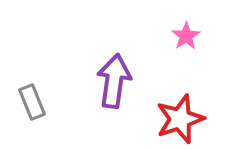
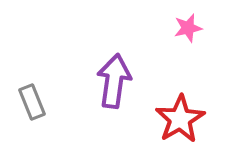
pink star: moved 2 px right, 8 px up; rotated 20 degrees clockwise
red star: rotated 12 degrees counterclockwise
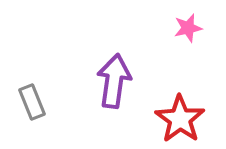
red star: rotated 6 degrees counterclockwise
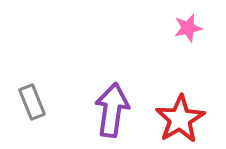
purple arrow: moved 2 px left, 29 px down
red star: rotated 6 degrees clockwise
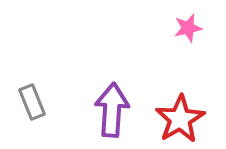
purple arrow: rotated 4 degrees counterclockwise
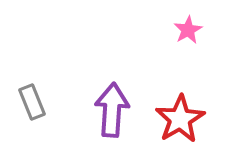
pink star: moved 2 px down; rotated 16 degrees counterclockwise
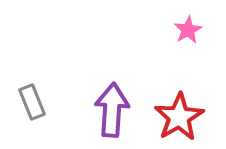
red star: moved 1 px left, 2 px up
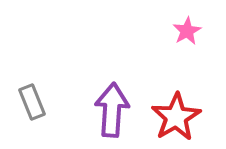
pink star: moved 1 px left, 1 px down
red star: moved 3 px left
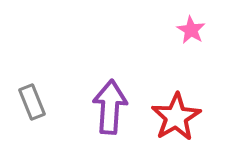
pink star: moved 4 px right, 1 px up; rotated 12 degrees counterclockwise
purple arrow: moved 2 px left, 3 px up
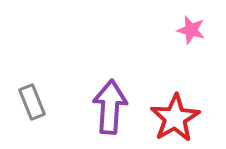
pink star: rotated 16 degrees counterclockwise
red star: moved 1 px left, 1 px down
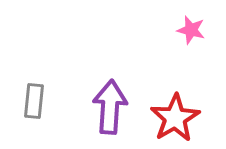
gray rectangle: moved 2 px right, 1 px up; rotated 28 degrees clockwise
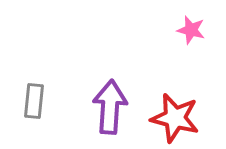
red star: rotated 27 degrees counterclockwise
